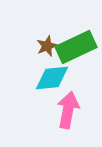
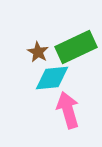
brown star: moved 9 px left, 6 px down; rotated 20 degrees counterclockwise
pink arrow: rotated 27 degrees counterclockwise
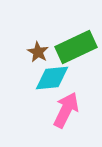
pink arrow: moved 2 px left; rotated 42 degrees clockwise
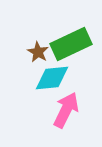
green rectangle: moved 5 px left, 3 px up
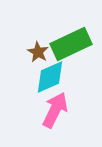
cyan diamond: moved 2 px left, 1 px up; rotated 18 degrees counterclockwise
pink arrow: moved 11 px left
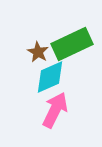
green rectangle: moved 1 px right
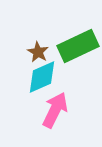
green rectangle: moved 6 px right, 2 px down
cyan diamond: moved 8 px left
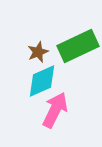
brown star: rotated 20 degrees clockwise
cyan diamond: moved 4 px down
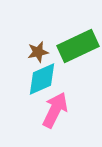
brown star: rotated 10 degrees clockwise
cyan diamond: moved 2 px up
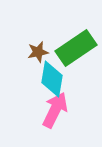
green rectangle: moved 2 px left, 2 px down; rotated 9 degrees counterclockwise
cyan diamond: moved 10 px right; rotated 57 degrees counterclockwise
